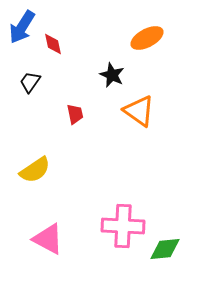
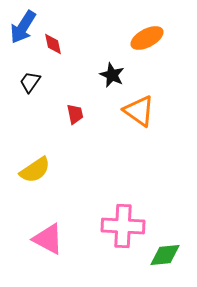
blue arrow: moved 1 px right
green diamond: moved 6 px down
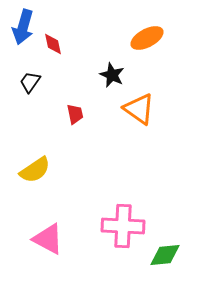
blue arrow: rotated 16 degrees counterclockwise
orange triangle: moved 2 px up
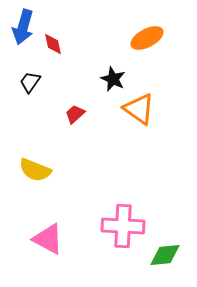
black star: moved 1 px right, 4 px down
red trapezoid: rotated 120 degrees counterclockwise
yellow semicircle: rotated 56 degrees clockwise
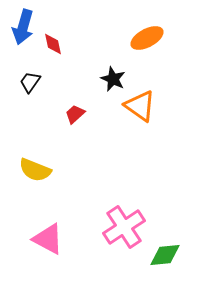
orange triangle: moved 1 px right, 3 px up
pink cross: moved 1 px right, 1 px down; rotated 36 degrees counterclockwise
